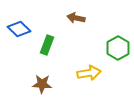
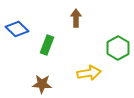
brown arrow: rotated 78 degrees clockwise
blue diamond: moved 2 px left
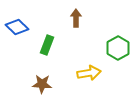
blue diamond: moved 2 px up
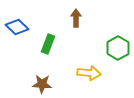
green rectangle: moved 1 px right, 1 px up
yellow arrow: rotated 15 degrees clockwise
